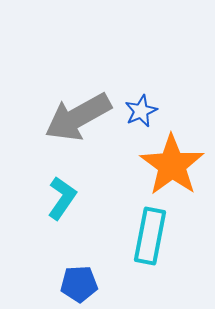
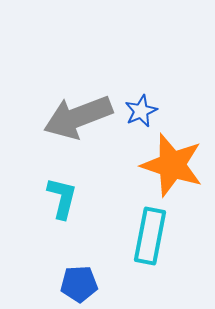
gray arrow: rotated 8 degrees clockwise
orange star: rotated 18 degrees counterclockwise
cyan L-shape: rotated 21 degrees counterclockwise
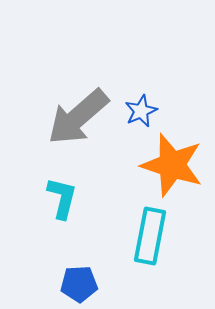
gray arrow: rotated 20 degrees counterclockwise
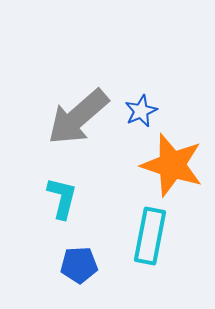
blue pentagon: moved 19 px up
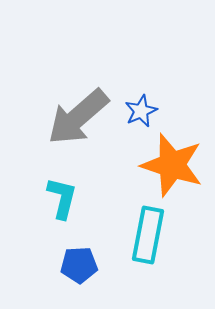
cyan rectangle: moved 2 px left, 1 px up
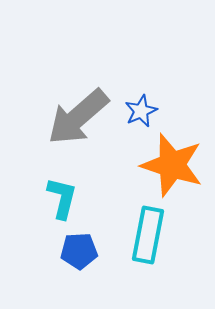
blue pentagon: moved 14 px up
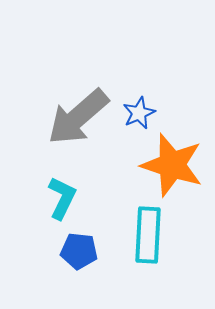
blue star: moved 2 px left, 2 px down
cyan L-shape: rotated 12 degrees clockwise
cyan rectangle: rotated 8 degrees counterclockwise
blue pentagon: rotated 9 degrees clockwise
